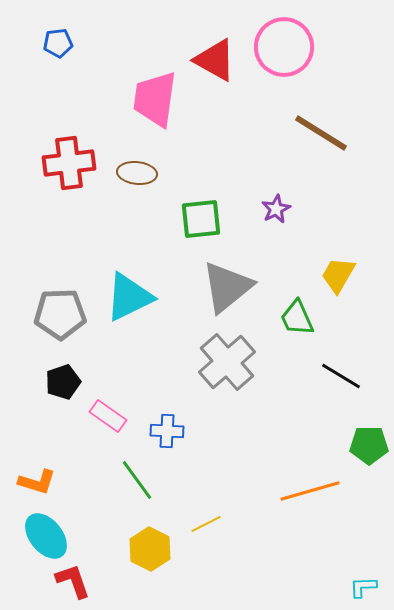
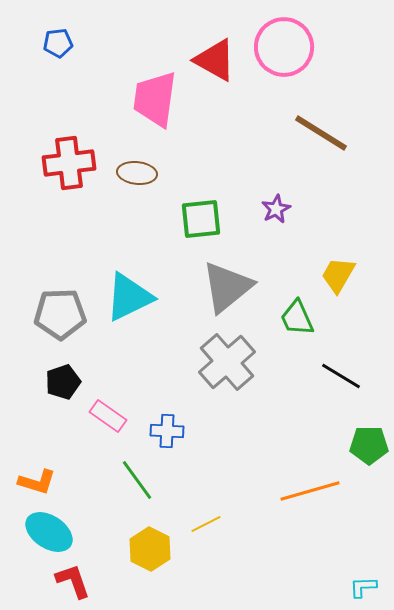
cyan ellipse: moved 3 px right, 4 px up; rotated 18 degrees counterclockwise
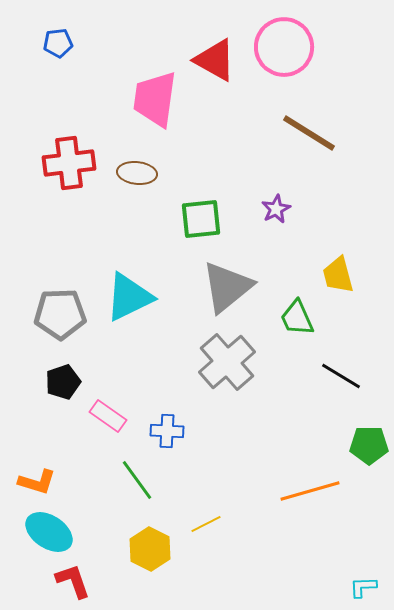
brown line: moved 12 px left
yellow trapezoid: rotated 45 degrees counterclockwise
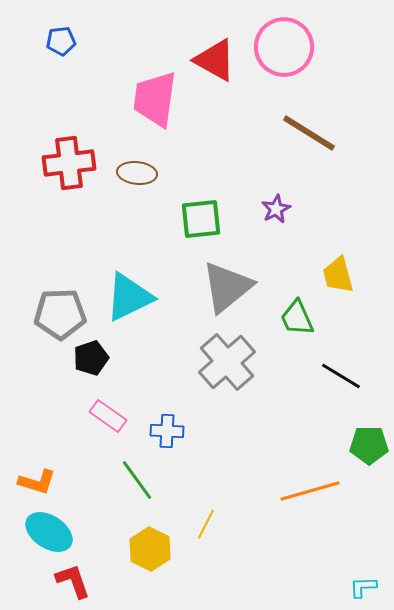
blue pentagon: moved 3 px right, 2 px up
black pentagon: moved 28 px right, 24 px up
yellow line: rotated 36 degrees counterclockwise
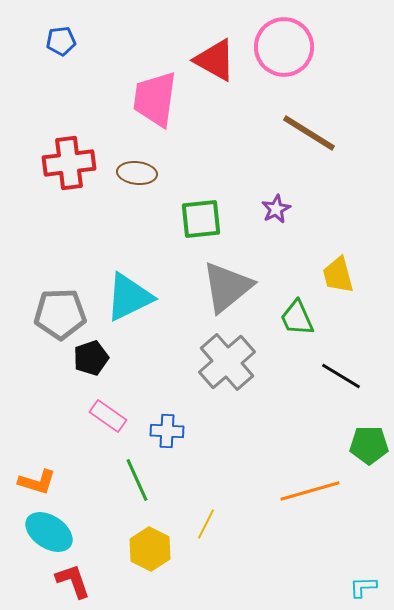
green line: rotated 12 degrees clockwise
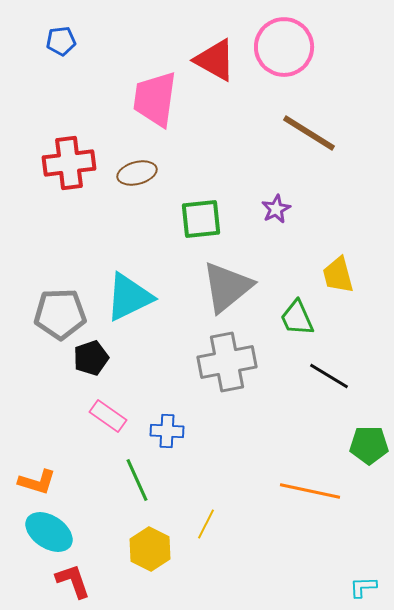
brown ellipse: rotated 21 degrees counterclockwise
gray cross: rotated 30 degrees clockwise
black line: moved 12 px left
orange line: rotated 28 degrees clockwise
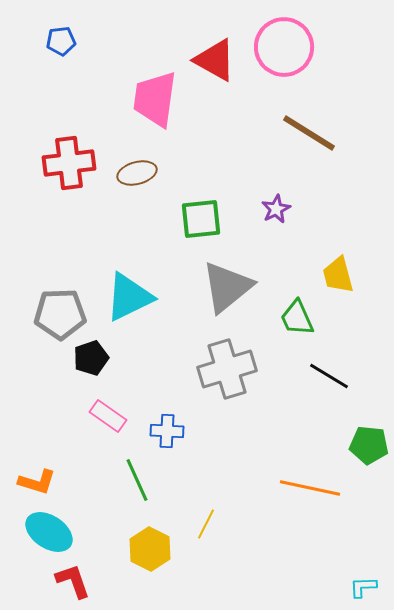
gray cross: moved 7 px down; rotated 6 degrees counterclockwise
green pentagon: rotated 6 degrees clockwise
orange line: moved 3 px up
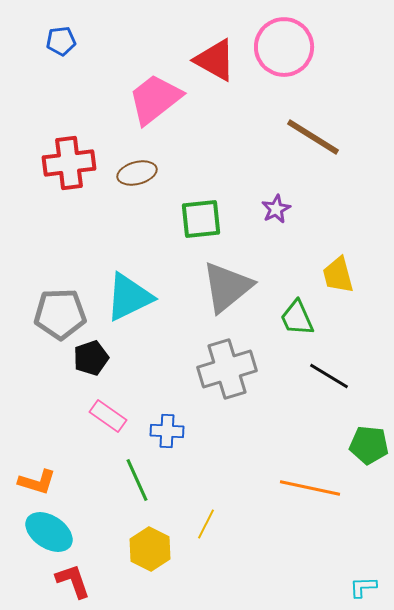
pink trapezoid: rotated 44 degrees clockwise
brown line: moved 4 px right, 4 px down
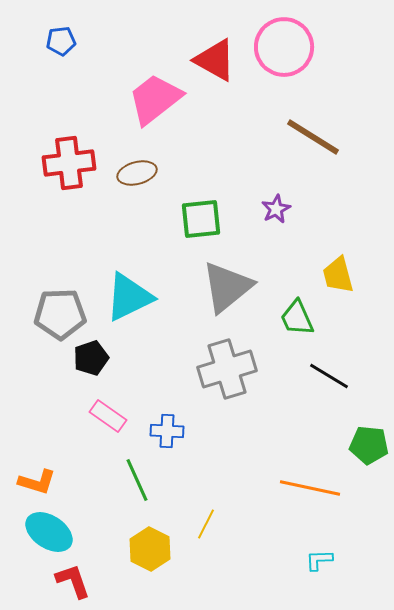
cyan L-shape: moved 44 px left, 27 px up
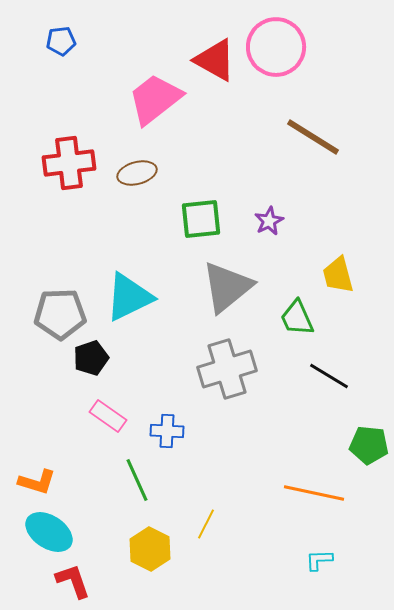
pink circle: moved 8 px left
purple star: moved 7 px left, 12 px down
orange line: moved 4 px right, 5 px down
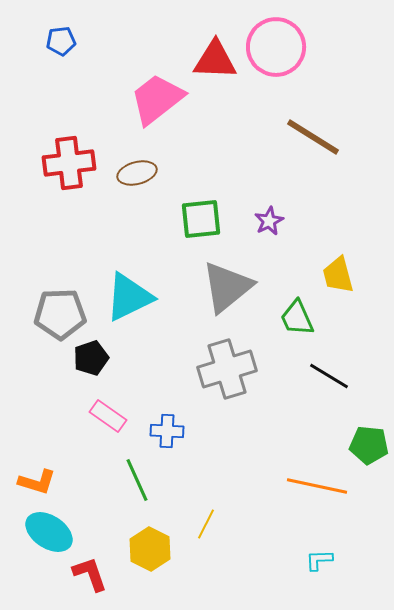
red triangle: rotated 27 degrees counterclockwise
pink trapezoid: moved 2 px right
orange line: moved 3 px right, 7 px up
red L-shape: moved 17 px right, 7 px up
